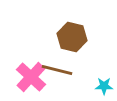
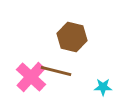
brown line: moved 1 px left, 1 px down
cyan star: moved 1 px left, 1 px down
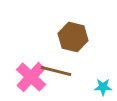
brown hexagon: moved 1 px right
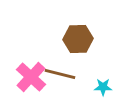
brown hexagon: moved 5 px right, 2 px down; rotated 16 degrees counterclockwise
brown line: moved 4 px right, 3 px down
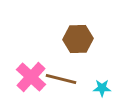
brown line: moved 1 px right, 5 px down
cyan star: moved 1 px left, 1 px down
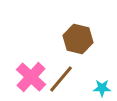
brown hexagon: rotated 16 degrees clockwise
brown line: rotated 64 degrees counterclockwise
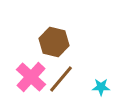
brown hexagon: moved 24 px left, 3 px down
cyan star: moved 1 px left, 1 px up
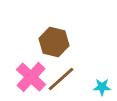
brown line: rotated 8 degrees clockwise
cyan star: moved 1 px right
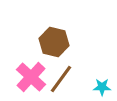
brown line: rotated 12 degrees counterclockwise
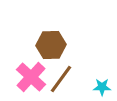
brown hexagon: moved 3 px left, 3 px down; rotated 16 degrees counterclockwise
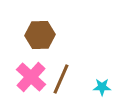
brown hexagon: moved 11 px left, 10 px up
brown line: rotated 12 degrees counterclockwise
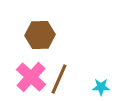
brown line: moved 2 px left
cyan star: moved 1 px left
